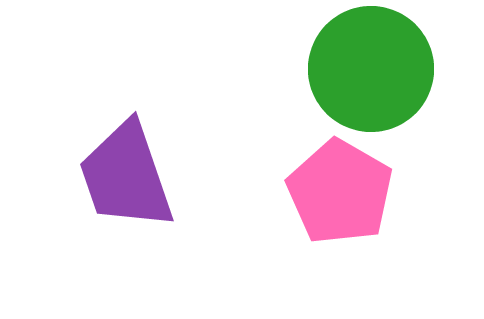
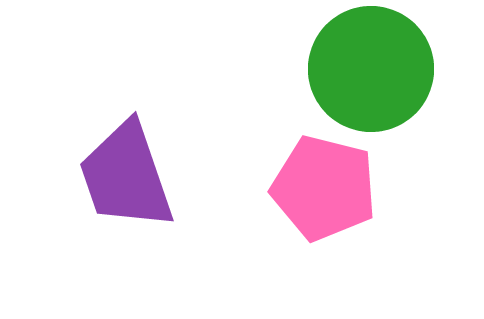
pink pentagon: moved 16 px left, 4 px up; rotated 16 degrees counterclockwise
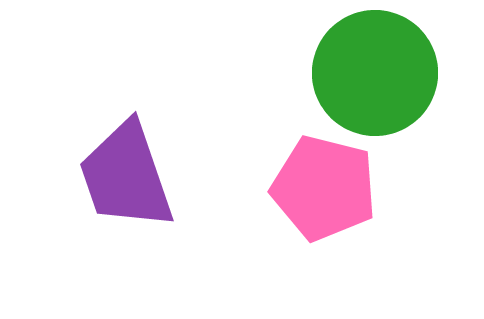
green circle: moved 4 px right, 4 px down
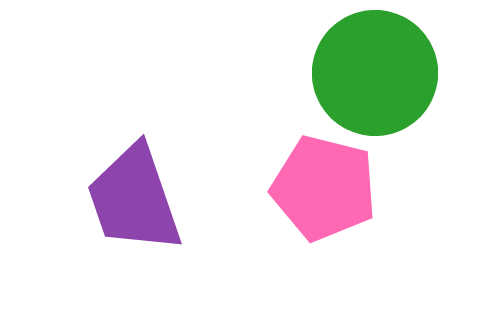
purple trapezoid: moved 8 px right, 23 px down
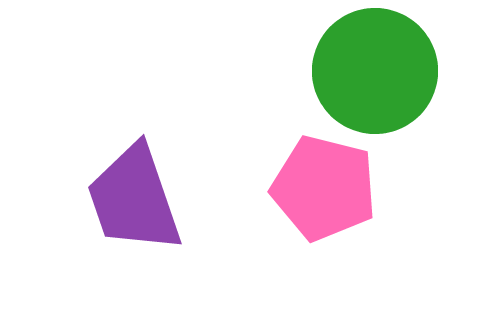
green circle: moved 2 px up
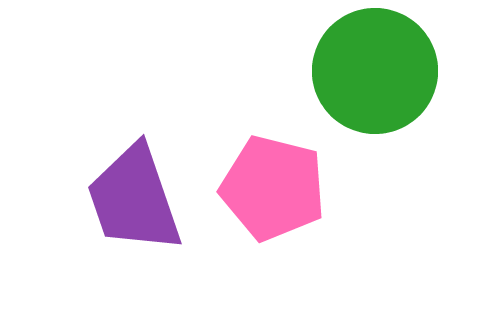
pink pentagon: moved 51 px left
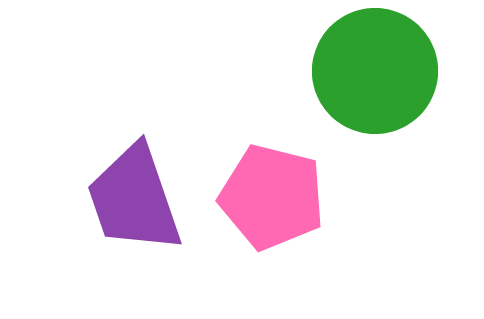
pink pentagon: moved 1 px left, 9 px down
